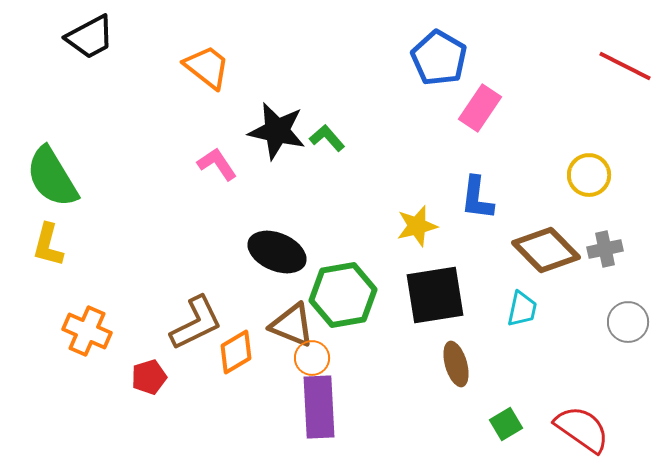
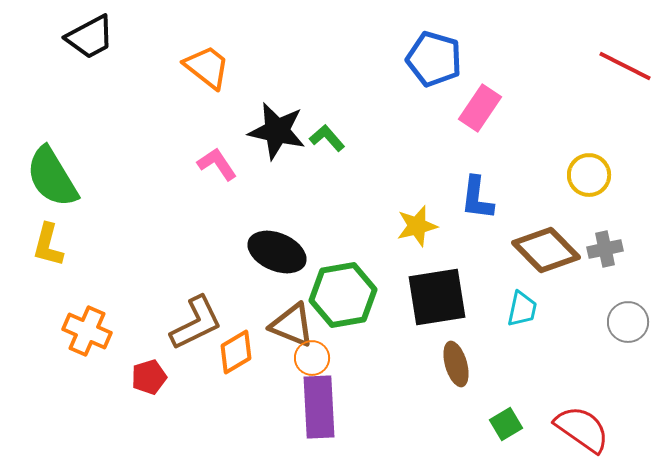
blue pentagon: moved 5 px left, 1 px down; rotated 14 degrees counterclockwise
black square: moved 2 px right, 2 px down
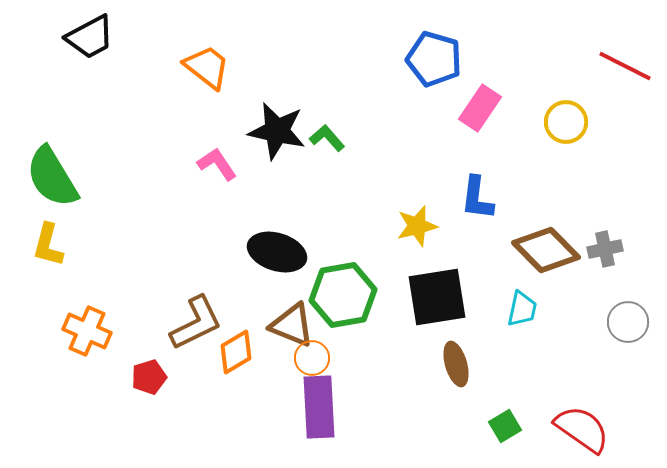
yellow circle: moved 23 px left, 53 px up
black ellipse: rotated 6 degrees counterclockwise
green square: moved 1 px left, 2 px down
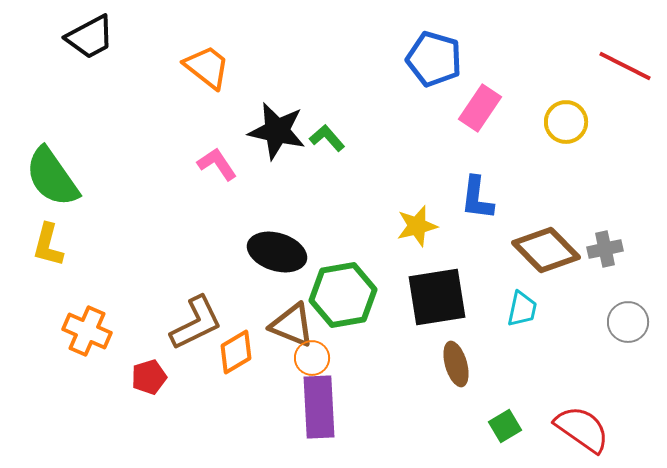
green semicircle: rotated 4 degrees counterclockwise
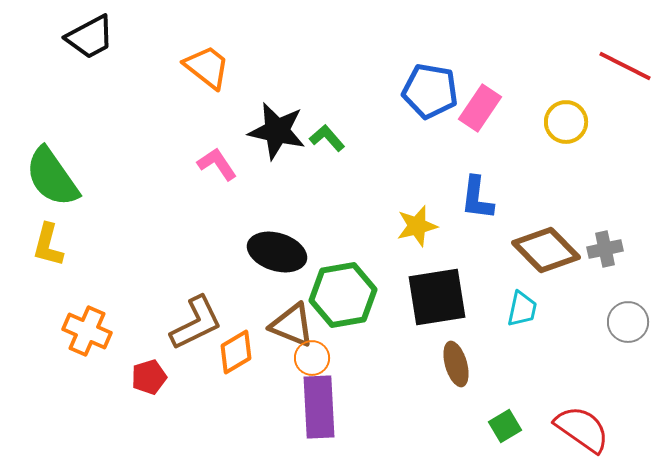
blue pentagon: moved 4 px left, 32 px down; rotated 6 degrees counterclockwise
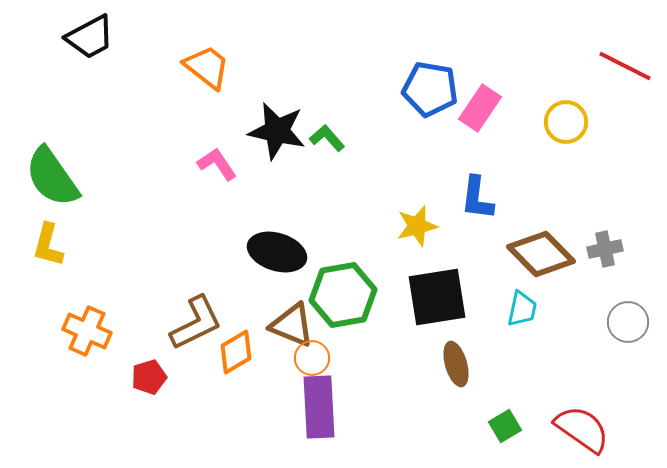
blue pentagon: moved 2 px up
brown diamond: moved 5 px left, 4 px down
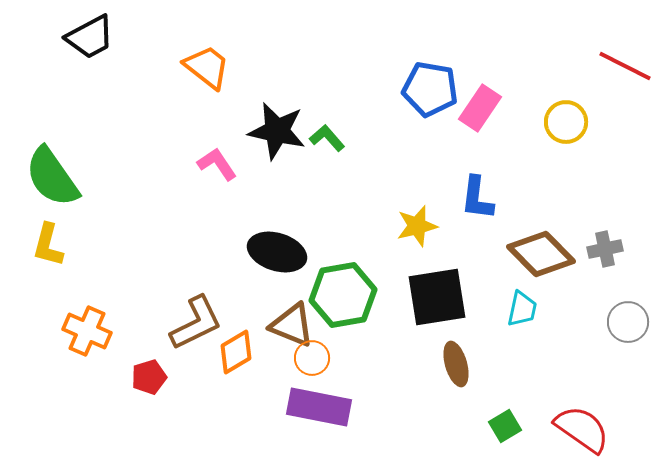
purple rectangle: rotated 76 degrees counterclockwise
